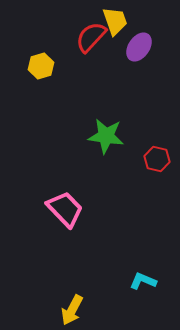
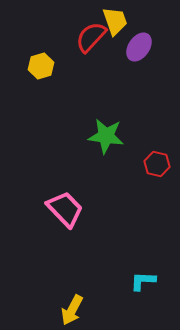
red hexagon: moved 5 px down
cyan L-shape: rotated 20 degrees counterclockwise
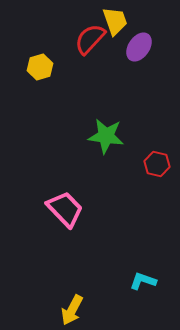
red semicircle: moved 1 px left, 2 px down
yellow hexagon: moved 1 px left, 1 px down
cyan L-shape: rotated 16 degrees clockwise
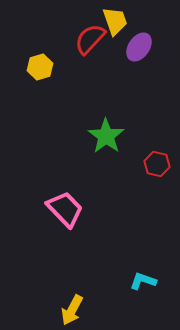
green star: rotated 27 degrees clockwise
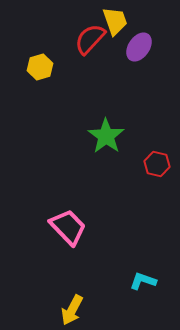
pink trapezoid: moved 3 px right, 18 px down
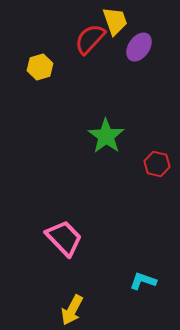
pink trapezoid: moved 4 px left, 11 px down
